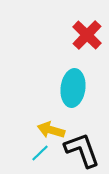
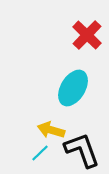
cyan ellipse: rotated 24 degrees clockwise
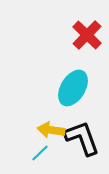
yellow arrow: rotated 8 degrees counterclockwise
black L-shape: moved 12 px up
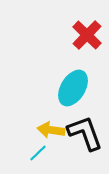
black L-shape: moved 3 px right, 5 px up
cyan line: moved 2 px left
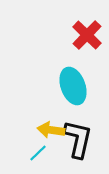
cyan ellipse: moved 2 px up; rotated 51 degrees counterclockwise
black L-shape: moved 7 px left, 6 px down; rotated 33 degrees clockwise
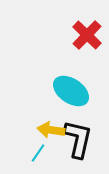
cyan ellipse: moved 2 px left, 5 px down; rotated 36 degrees counterclockwise
cyan line: rotated 12 degrees counterclockwise
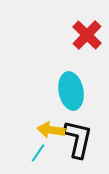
cyan ellipse: rotated 45 degrees clockwise
